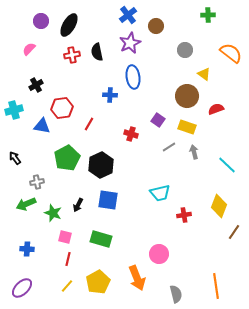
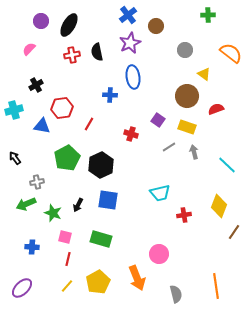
blue cross at (27, 249): moved 5 px right, 2 px up
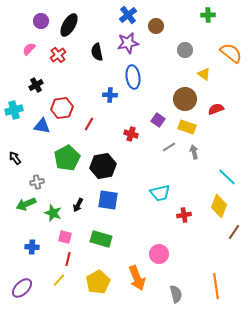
purple star at (130, 43): moved 2 px left; rotated 15 degrees clockwise
red cross at (72, 55): moved 14 px left; rotated 28 degrees counterclockwise
brown circle at (187, 96): moved 2 px left, 3 px down
black hexagon at (101, 165): moved 2 px right, 1 px down; rotated 15 degrees clockwise
cyan line at (227, 165): moved 12 px down
yellow line at (67, 286): moved 8 px left, 6 px up
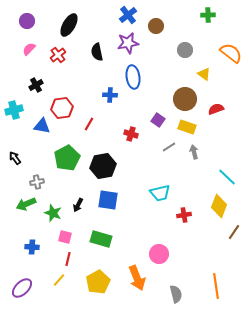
purple circle at (41, 21): moved 14 px left
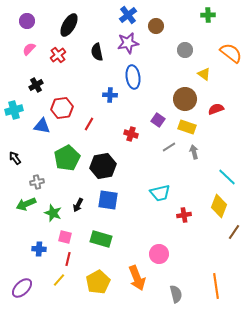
blue cross at (32, 247): moved 7 px right, 2 px down
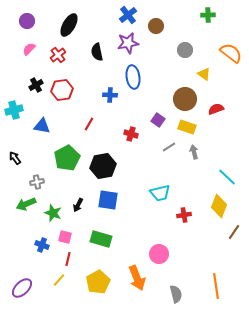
red hexagon at (62, 108): moved 18 px up
blue cross at (39, 249): moved 3 px right, 4 px up; rotated 16 degrees clockwise
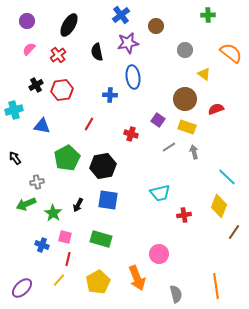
blue cross at (128, 15): moved 7 px left
green star at (53, 213): rotated 12 degrees clockwise
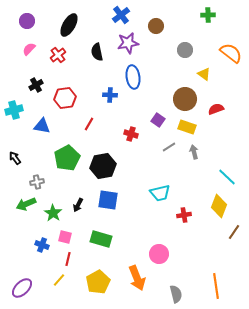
red hexagon at (62, 90): moved 3 px right, 8 px down
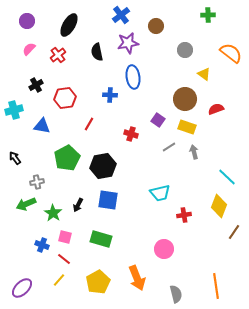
pink circle at (159, 254): moved 5 px right, 5 px up
red line at (68, 259): moved 4 px left; rotated 64 degrees counterclockwise
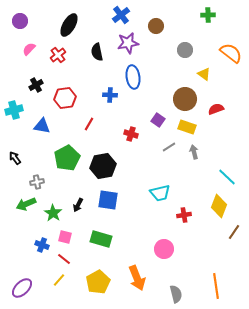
purple circle at (27, 21): moved 7 px left
